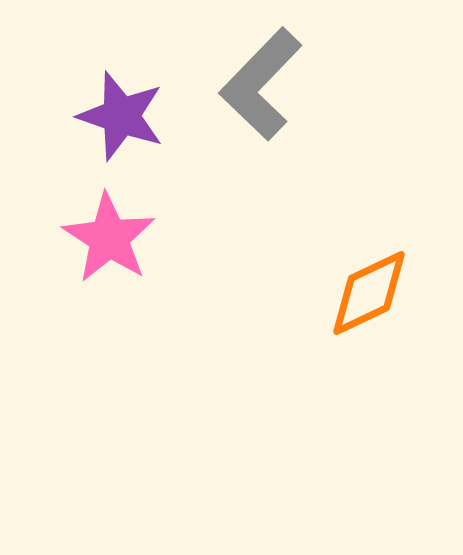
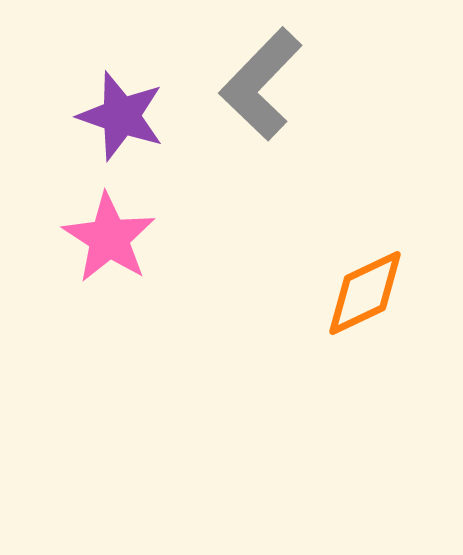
orange diamond: moved 4 px left
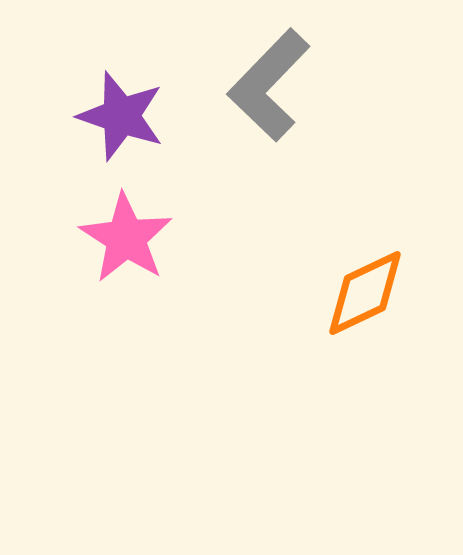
gray L-shape: moved 8 px right, 1 px down
pink star: moved 17 px right
